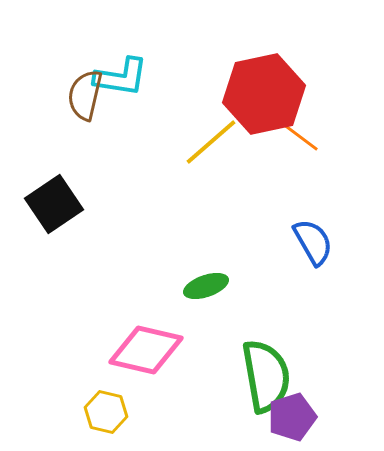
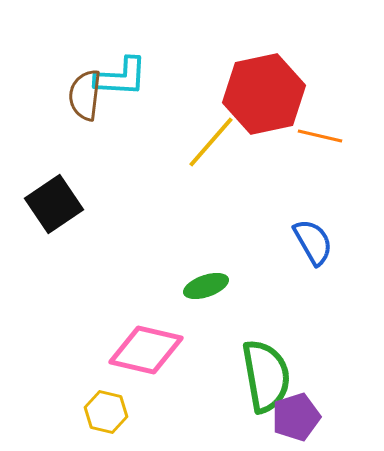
cyan L-shape: rotated 6 degrees counterclockwise
brown semicircle: rotated 6 degrees counterclockwise
orange line: moved 21 px right; rotated 24 degrees counterclockwise
yellow line: rotated 8 degrees counterclockwise
purple pentagon: moved 4 px right
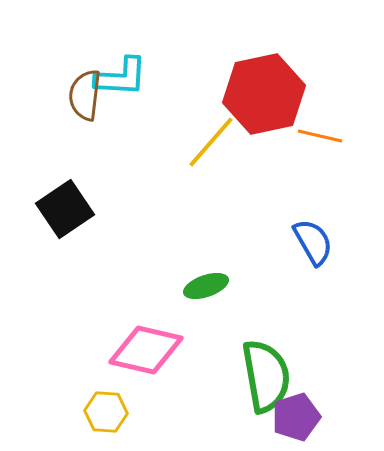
black square: moved 11 px right, 5 px down
yellow hexagon: rotated 9 degrees counterclockwise
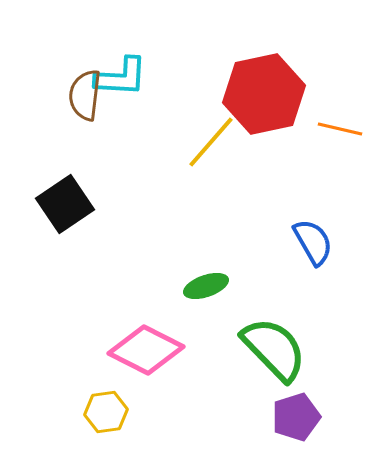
orange line: moved 20 px right, 7 px up
black square: moved 5 px up
pink diamond: rotated 14 degrees clockwise
green semicircle: moved 8 px right, 27 px up; rotated 34 degrees counterclockwise
yellow hexagon: rotated 12 degrees counterclockwise
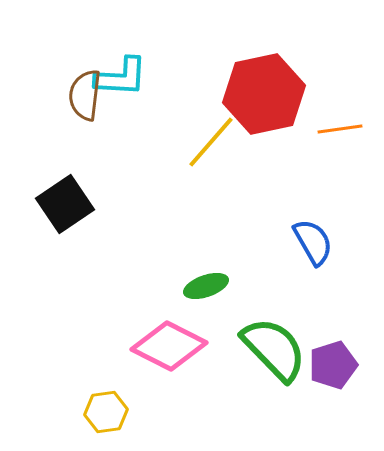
orange line: rotated 21 degrees counterclockwise
pink diamond: moved 23 px right, 4 px up
purple pentagon: moved 37 px right, 52 px up
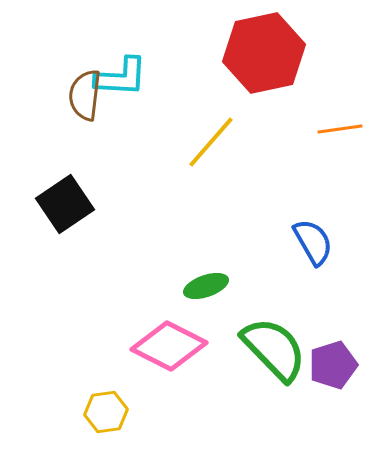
red hexagon: moved 41 px up
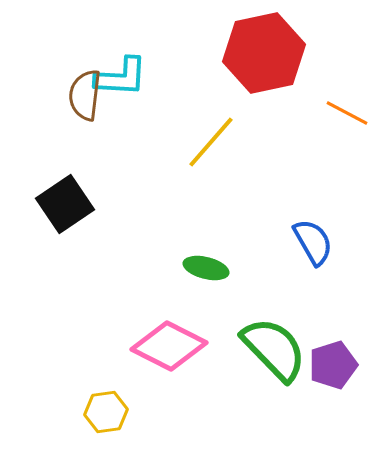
orange line: moved 7 px right, 16 px up; rotated 36 degrees clockwise
green ellipse: moved 18 px up; rotated 33 degrees clockwise
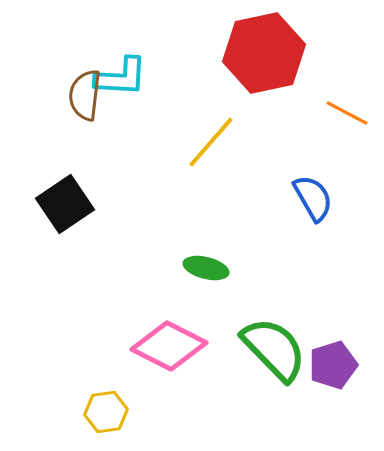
blue semicircle: moved 44 px up
